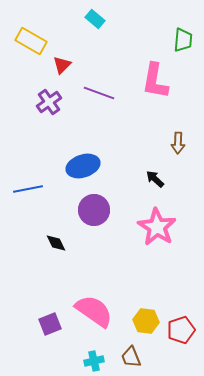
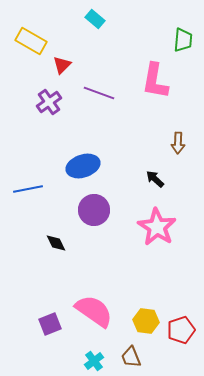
cyan cross: rotated 24 degrees counterclockwise
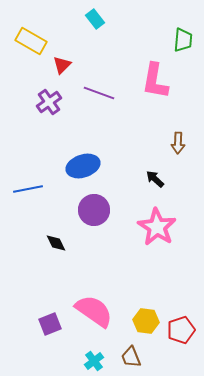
cyan rectangle: rotated 12 degrees clockwise
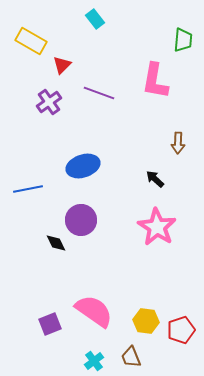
purple circle: moved 13 px left, 10 px down
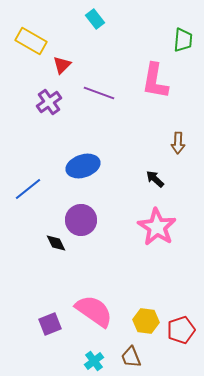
blue line: rotated 28 degrees counterclockwise
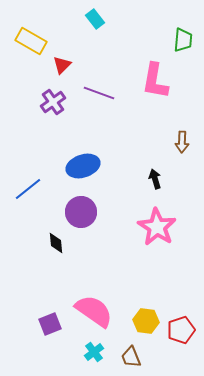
purple cross: moved 4 px right
brown arrow: moved 4 px right, 1 px up
black arrow: rotated 30 degrees clockwise
purple circle: moved 8 px up
black diamond: rotated 20 degrees clockwise
cyan cross: moved 9 px up
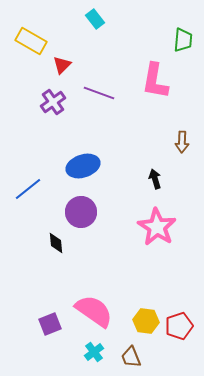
red pentagon: moved 2 px left, 4 px up
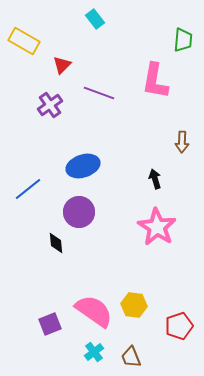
yellow rectangle: moved 7 px left
purple cross: moved 3 px left, 3 px down
purple circle: moved 2 px left
yellow hexagon: moved 12 px left, 16 px up
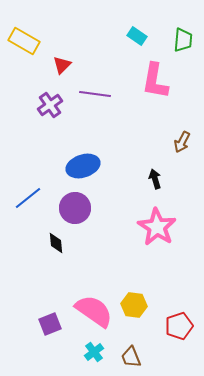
cyan rectangle: moved 42 px right, 17 px down; rotated 18 degrees counterclockwise
purple line: moved 4 px left, 1 px down; rotated 12 degrees counterclockwise
brown arrow: rotated 25 degrees clockwise
blue line: moved 9 px down
purple circle: moved 4 px left, 4 px up
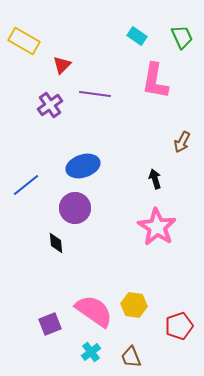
green trapezoid: moved 1 px left, 3 px up; rotated 30 degrees counterclockwise
blue line: moved 2 px left, 13 px up
cyan cross: moved 3 px left
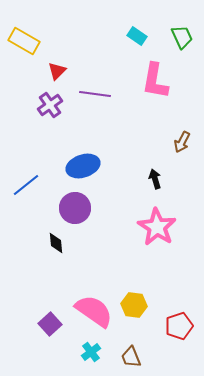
red triangle: moved 5 px left, 6 px down
purple square: rotated 20 degrees counterclockwise
